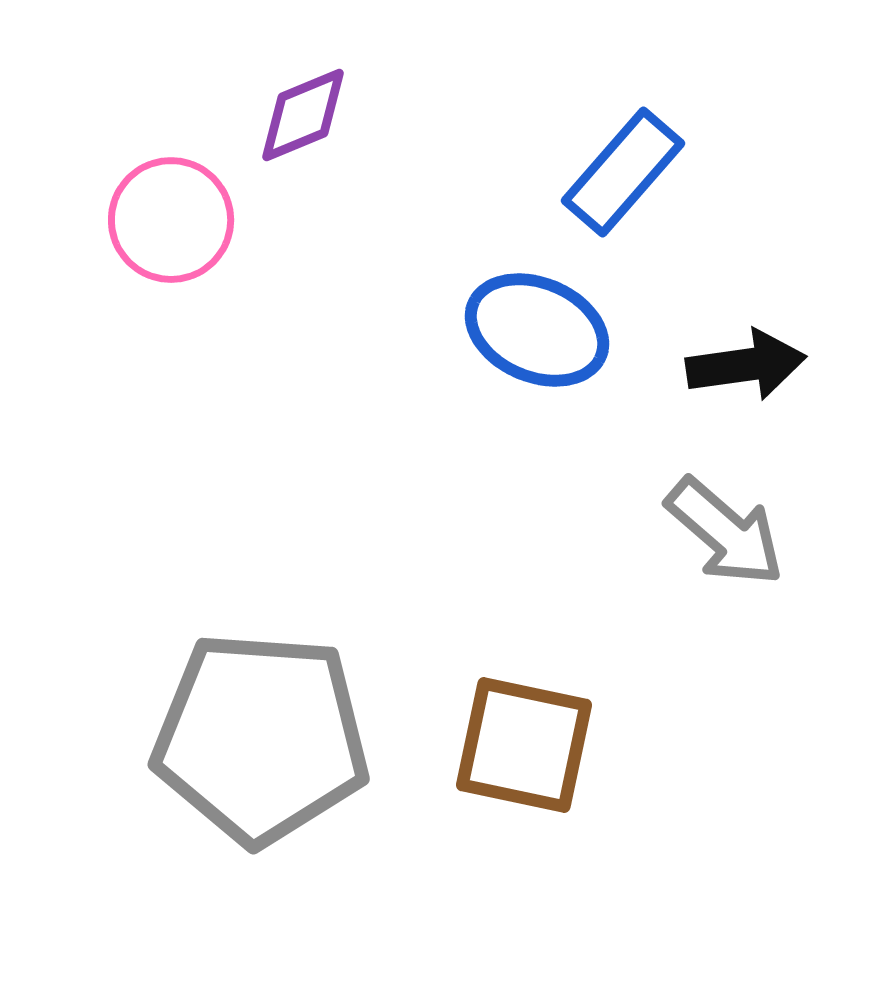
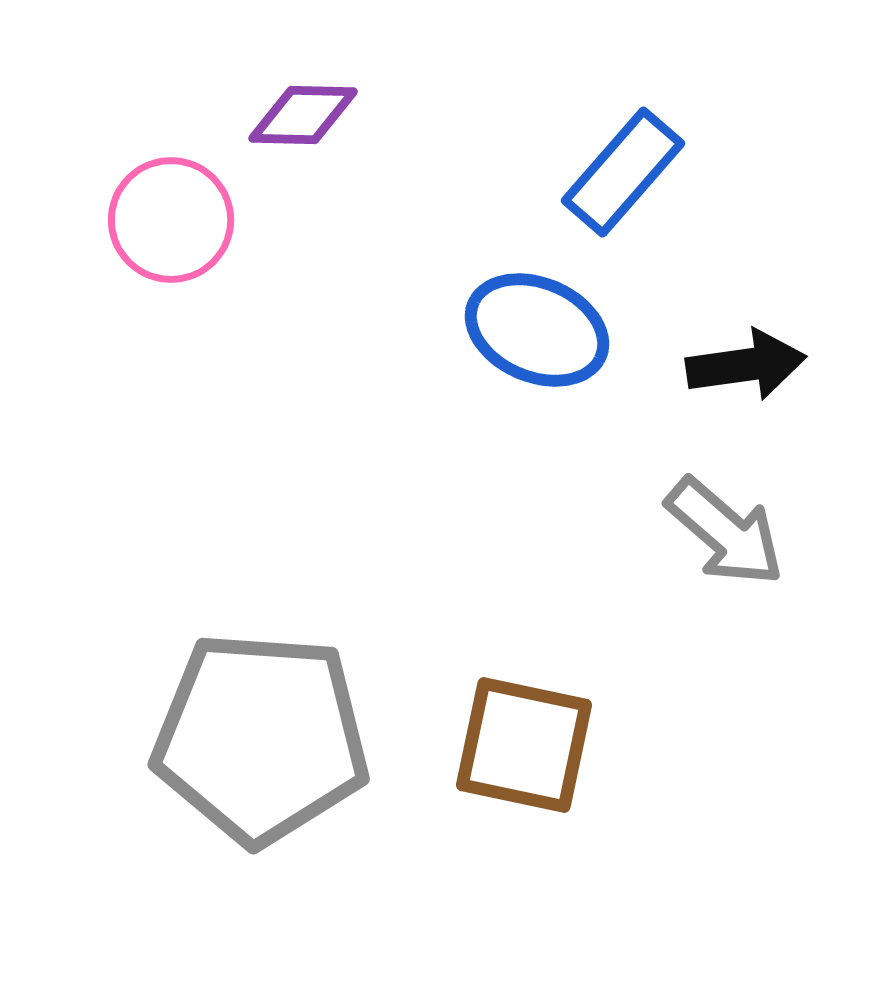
purple diamond: rotated 24 degrees clockwise
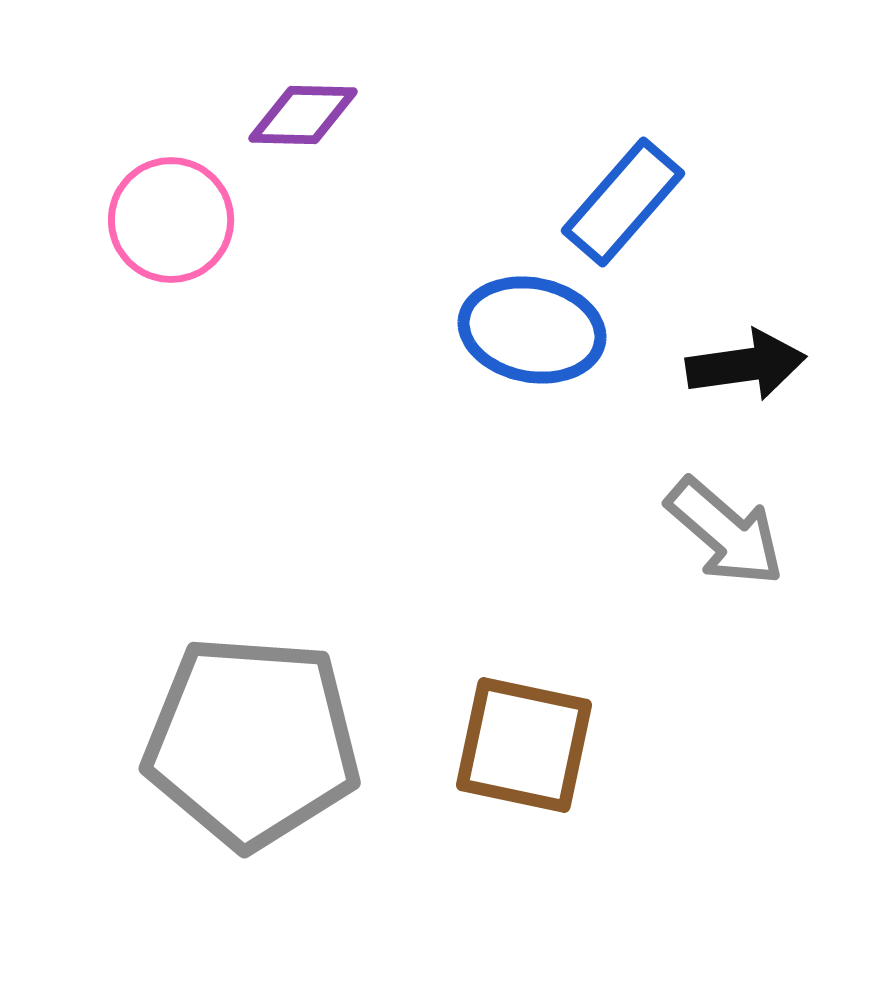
blue rectangle: moved 30 px down
blue ellipse: moved 5 px left; rotated 12 degrees counterclockwise
gray pentagon: moved 9 px left, 4 px down
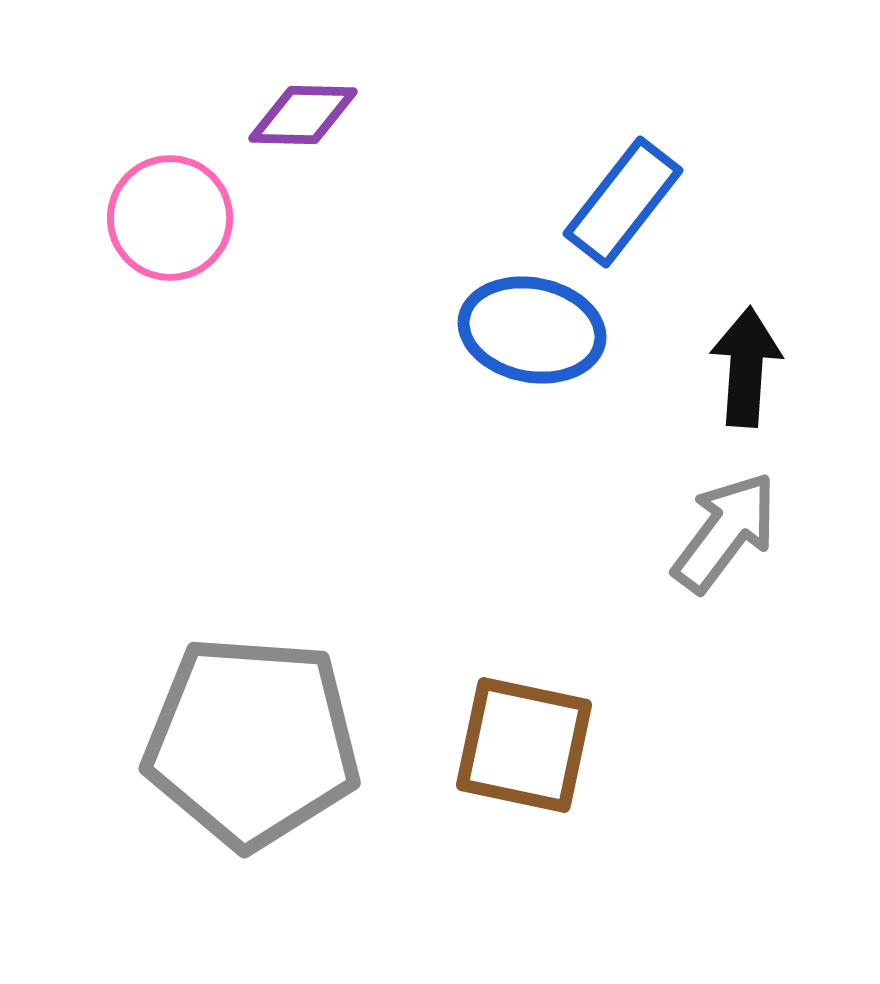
blue rectangle: rotated 3 degrees counterclockwise
pink circle: moved 1 px left, 2 px up
black arrow: moved 2 px down; rotated 78 degrees counterclockwise
gray arrow: rotated 94 degrees counterclockwise
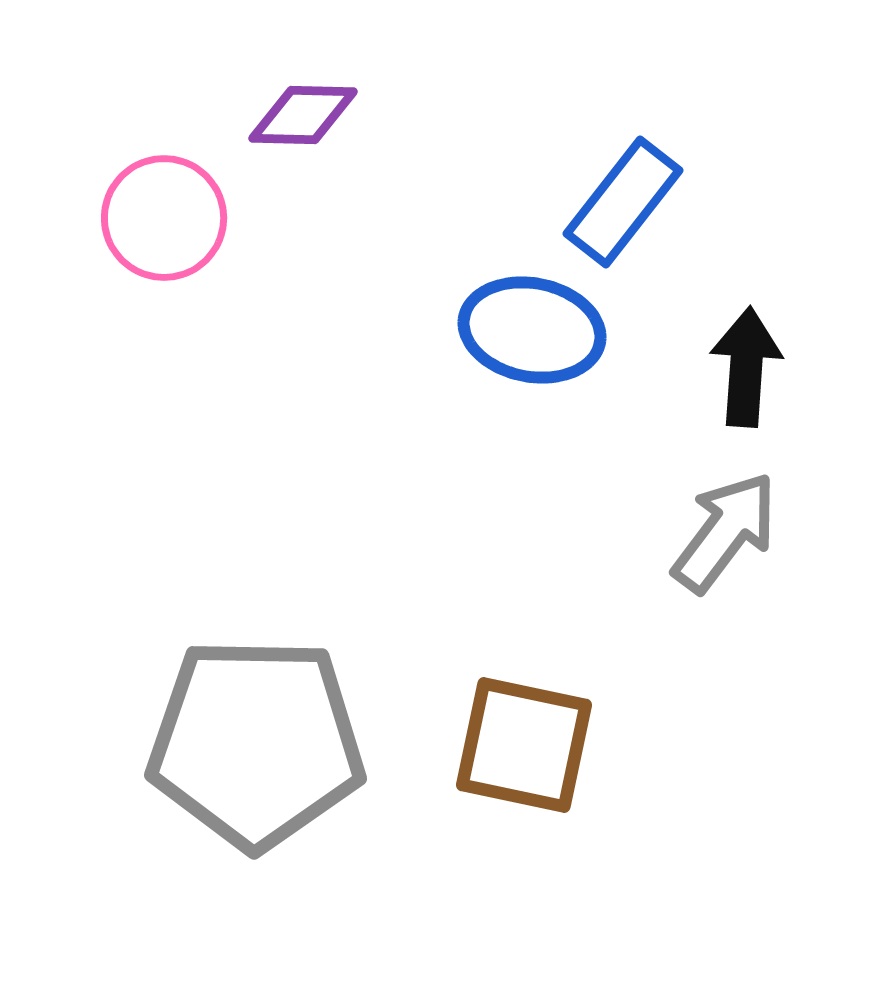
pink circle: moved 6 px left
gray pentagon: moved 4 px right, 1 px down; rotated 3 degrees counterclockwise
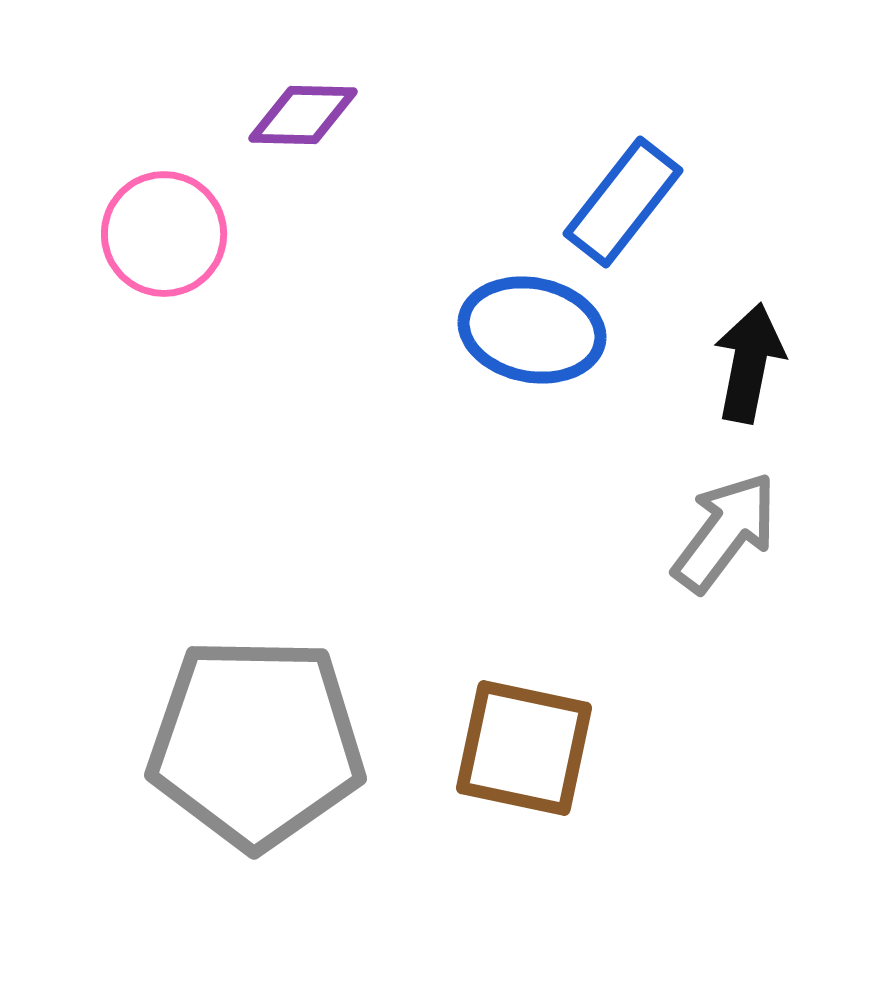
pink circle: moved 16 px down
black arrow: moved 3 px right, 4 px up; rotated 7 degrees clockwise
brown square: moved 3 px down
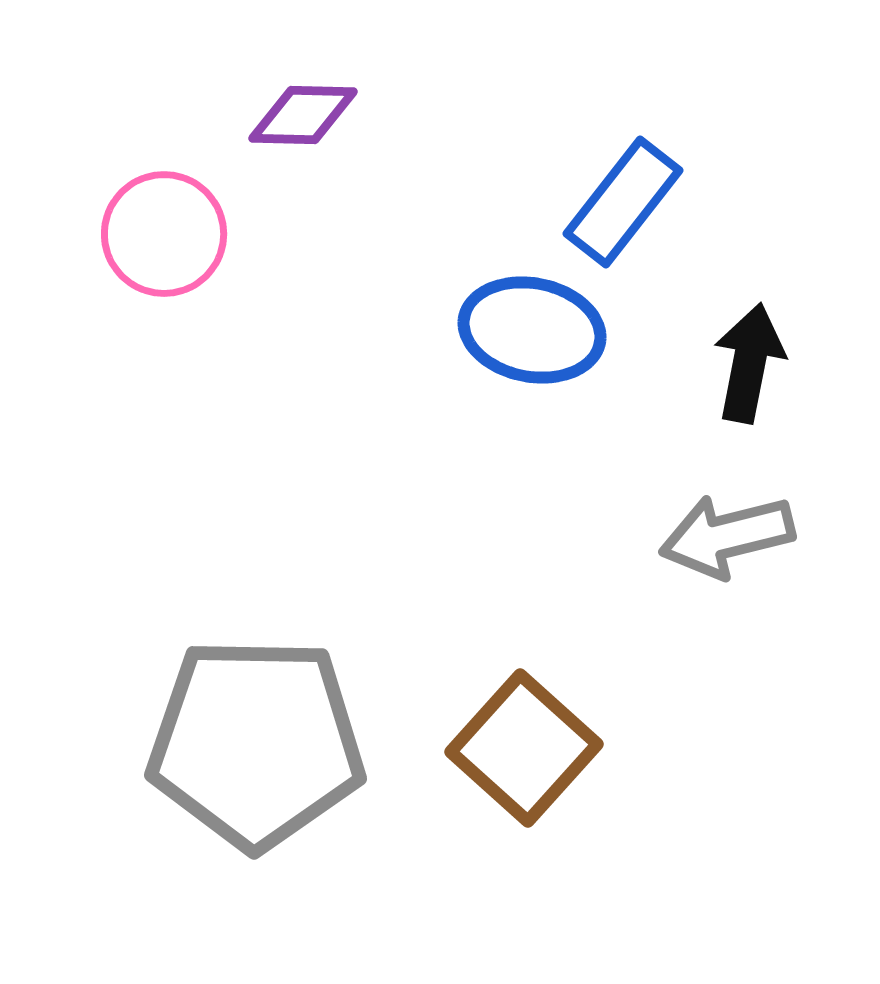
gray arrow: moved 2 px right, 4 px down; rotated 141 degrees counterclockwise
brown square: rotated 30 degrees clockwise
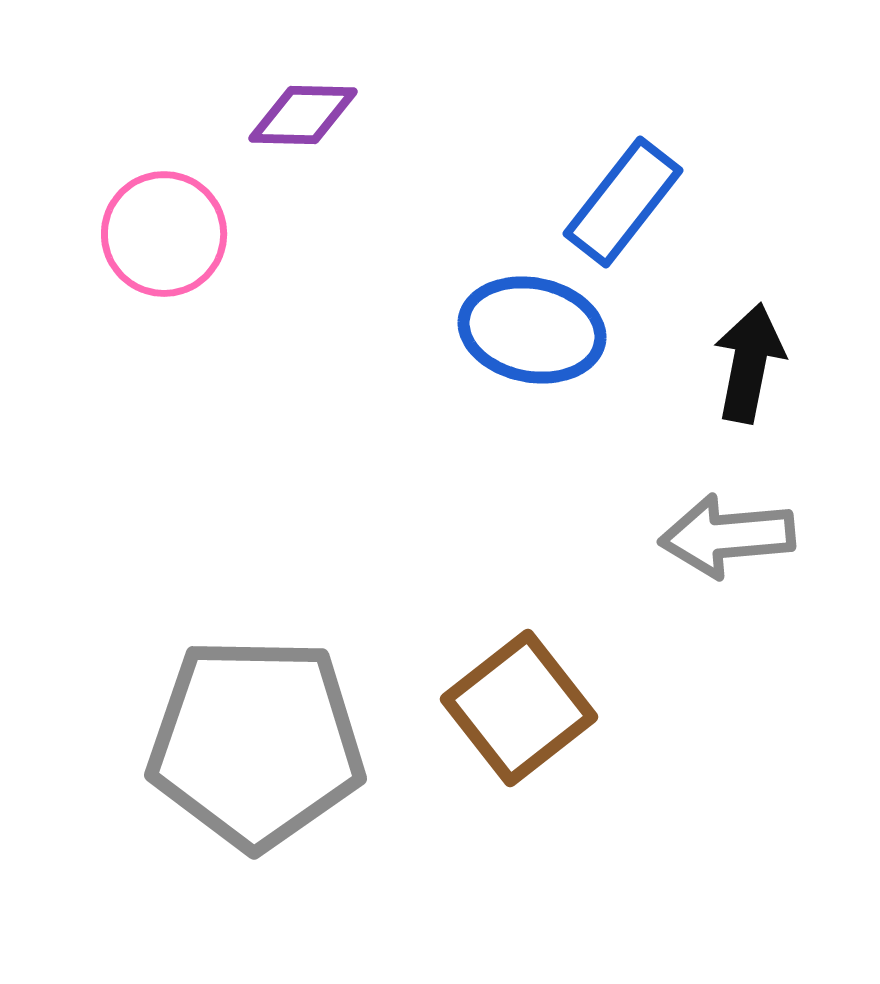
gray arrow: rotated 9 degrees clockwise
brown square: moved 5 px left, 40 px up; rotated 10 degrees clockwise
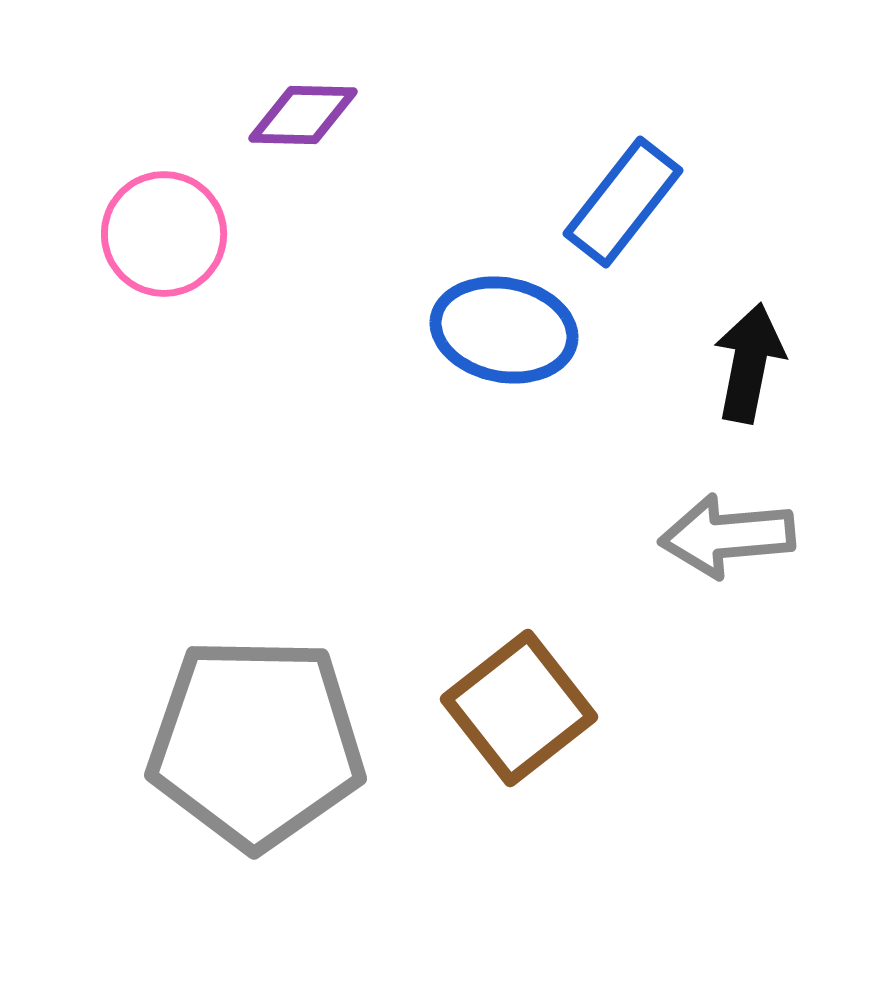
blue ellipse: moved 28 px left
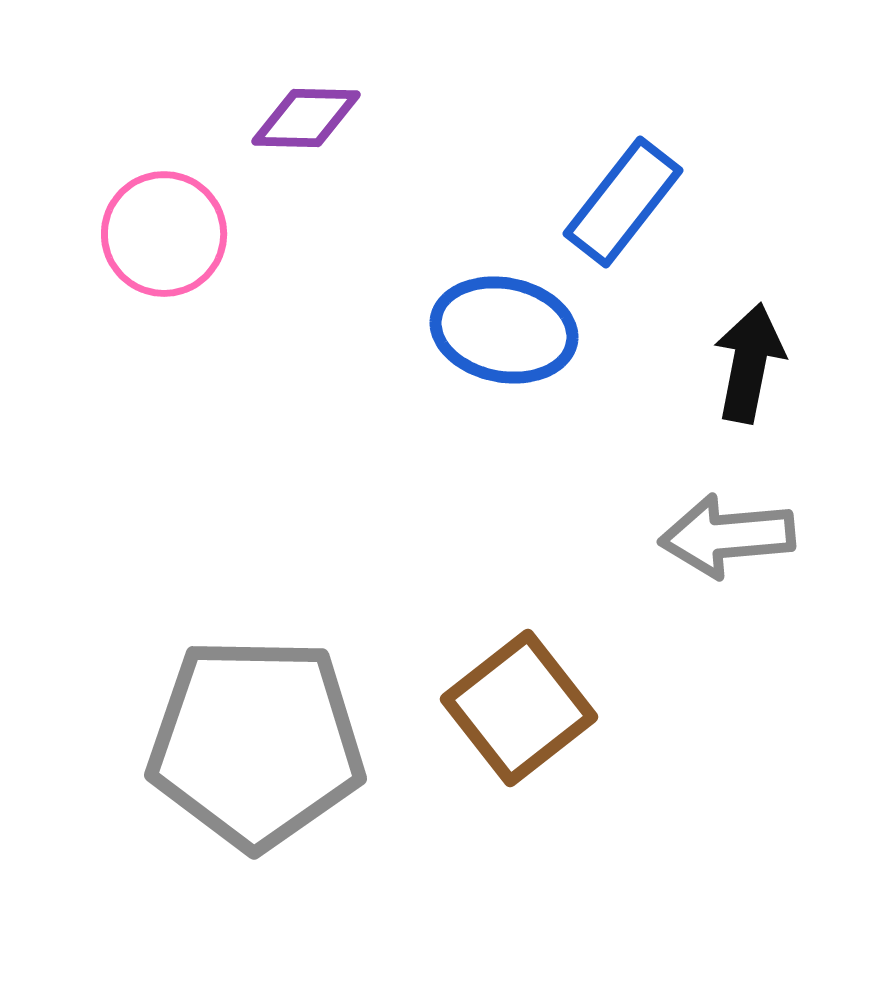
purple diamond: moved 3 px right, 3 px down
